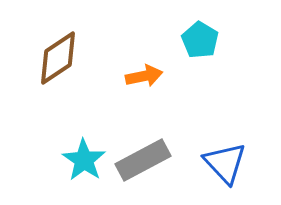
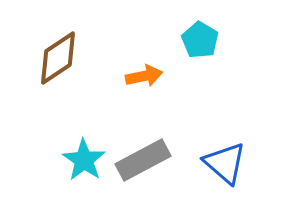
blue triangle: rotated 6 degrees counterclockwise
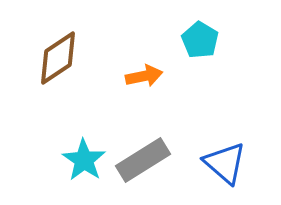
gray rectangle: rotated 4 degrees counterclockwise
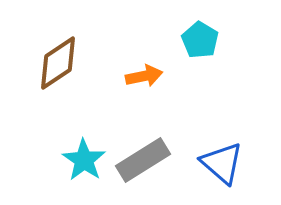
brown diamond: moved 5 px down
blue triangle: moved 3 px left
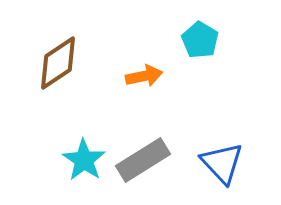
blue triangle: rotated 6 degrees clockwise
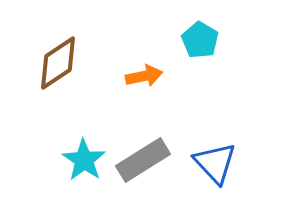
blue triangle: moved 7 px left
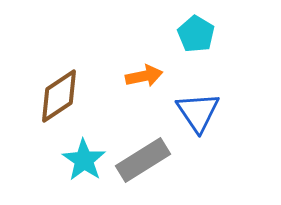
cyan pentagon: moved 4 px left, 6 px up
brown diamond: moved 1 px right, 33 px down
blue triangle: moved 17 px left, 51 px up; rotated 9 degrees clockwise
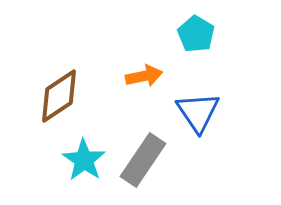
gray rectangle: rotated 24 degrees counterclockwise
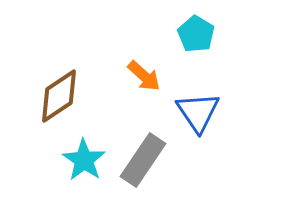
orange arrow: rotated 54 degrees clockwise
